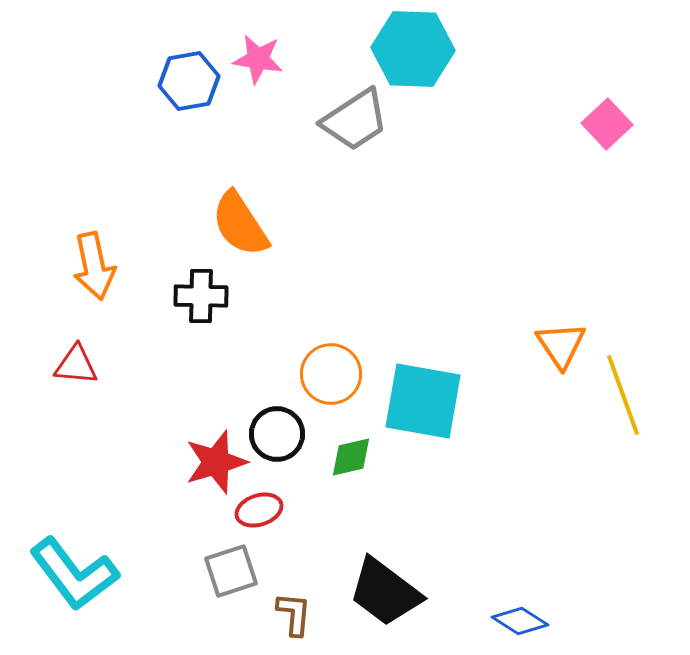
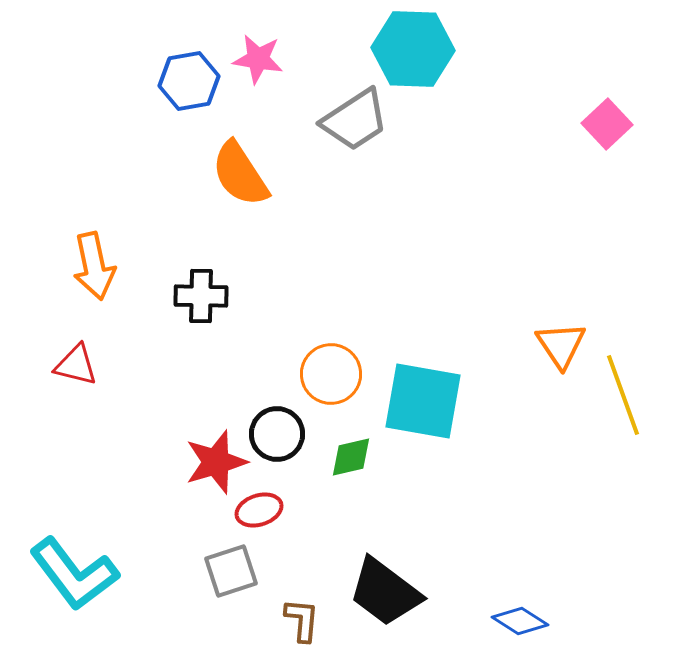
orange semicircle: moved 50 px up
red triangle: rotated 9 degrees clockwise
brown L-shape: moved 8 px right, 6 px down
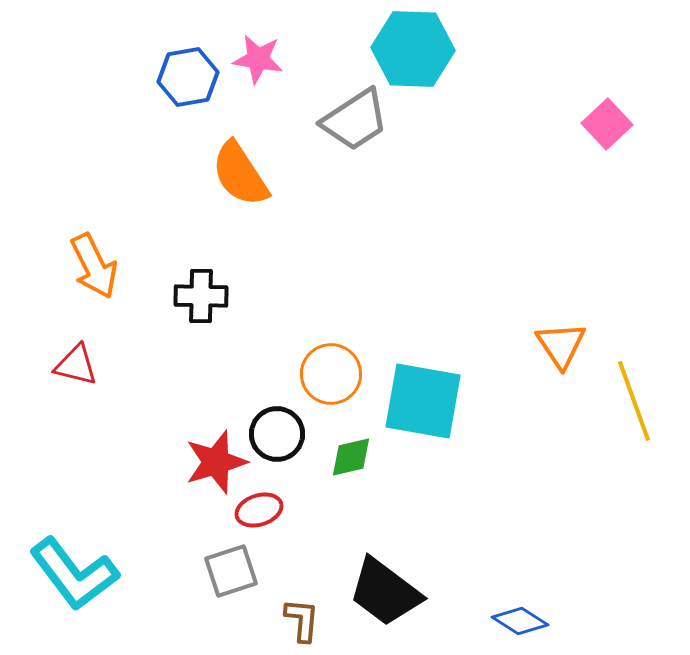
blue hexagon: moved 1 px left, 4 px up
orange arrow: rotated 14 degrees counterclockwise
yellow line: moved 11 px right, 6 px down
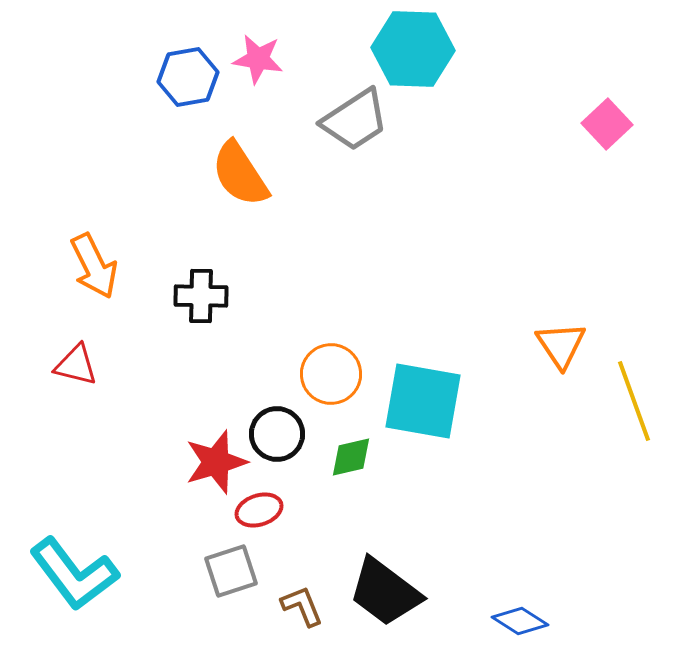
brown L-shape: moved 14 px up; rotated 27 degrees counterclockwise
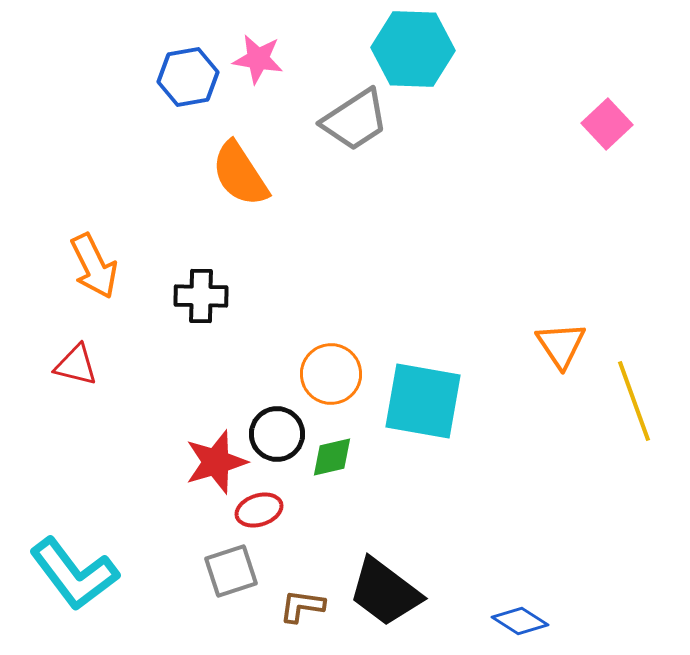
green diamond: moved 19 px left
brown L-shape: rotated 60 degrees counterclockwise
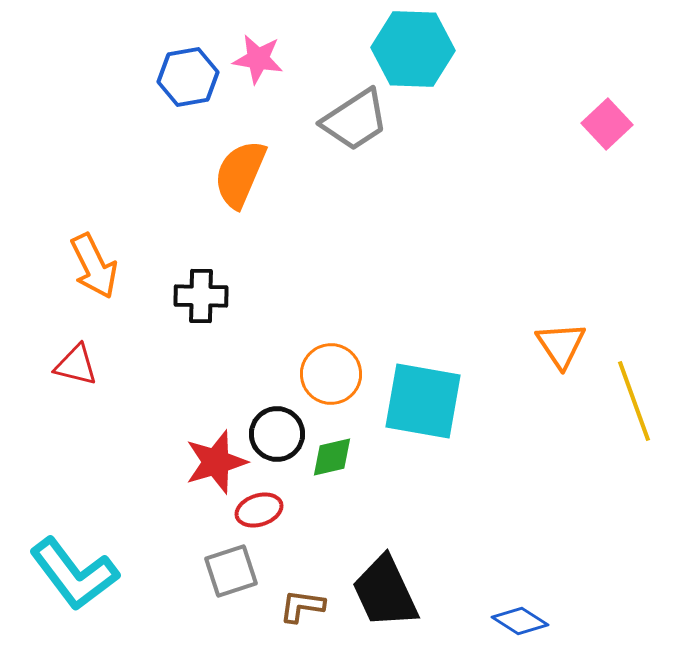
orange semicircle: rotated 56 degrees clockwise
black trapezoid: rotated 28 degrees clockwise
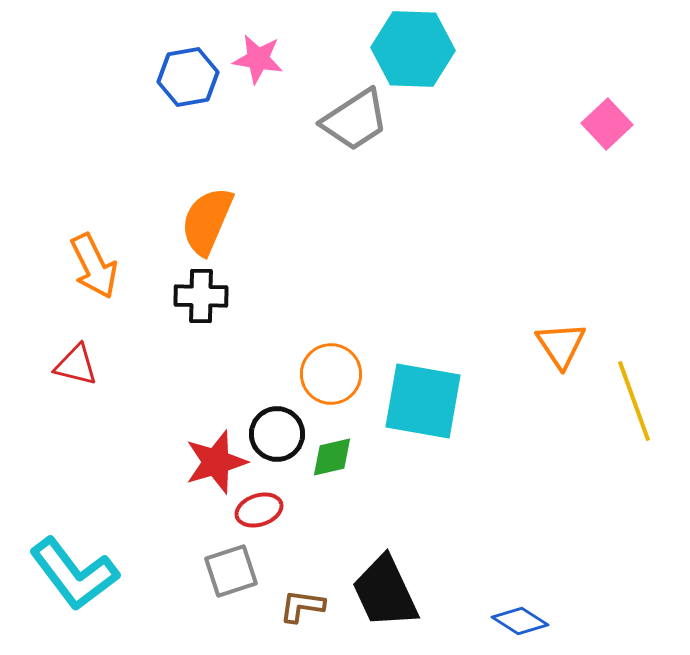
orange semicircle: moved 33 px left, 47 px down
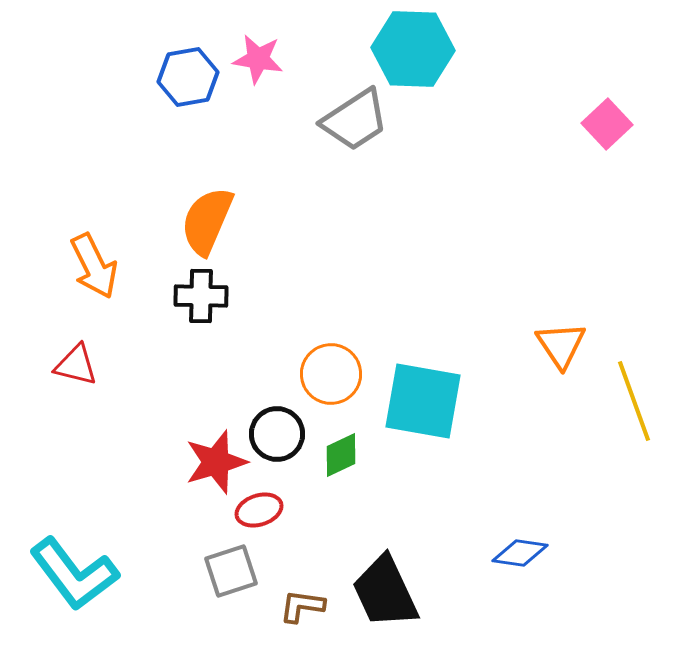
green diamond: moved 9 px right, 2 px up; rotated 12 degrees counterclockwise
blue diamond: moved 68 px up; rotated 24 degrees counterclockwise
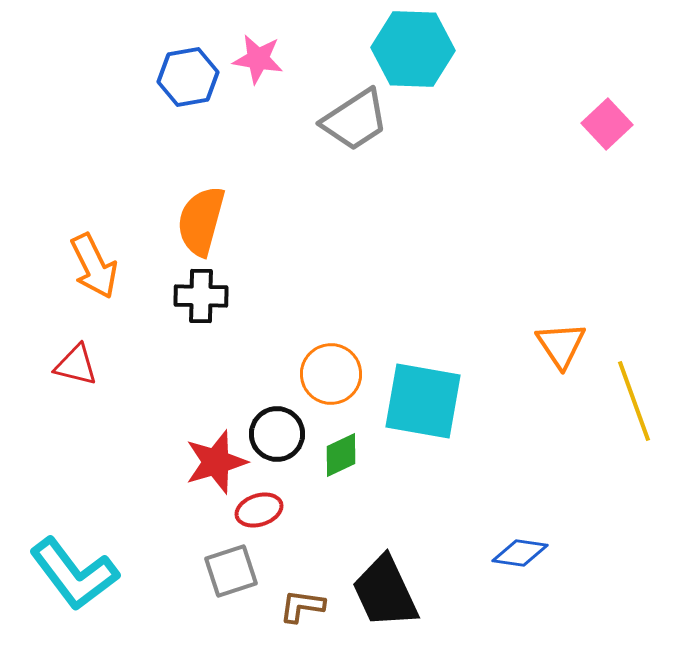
orange semicircle: moved 6 px left; rotated 8 degrees counterclockwise
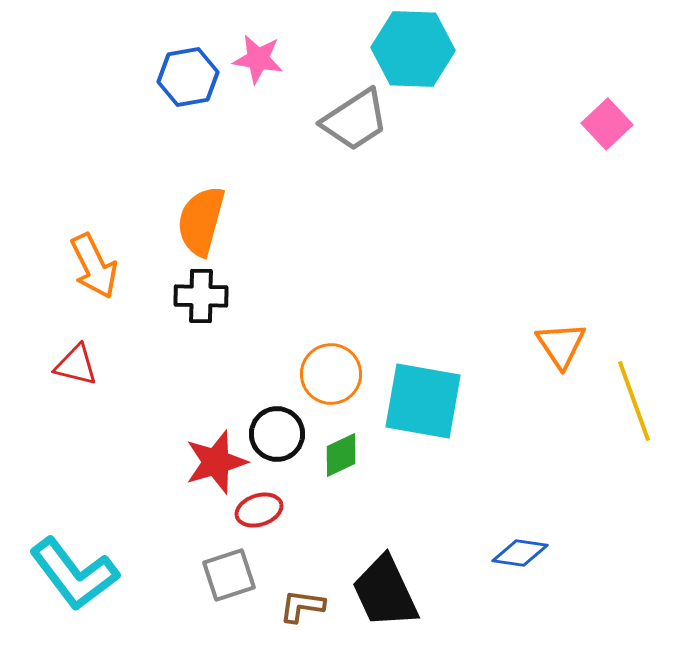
gray square: moved 2 px left, 4 px down
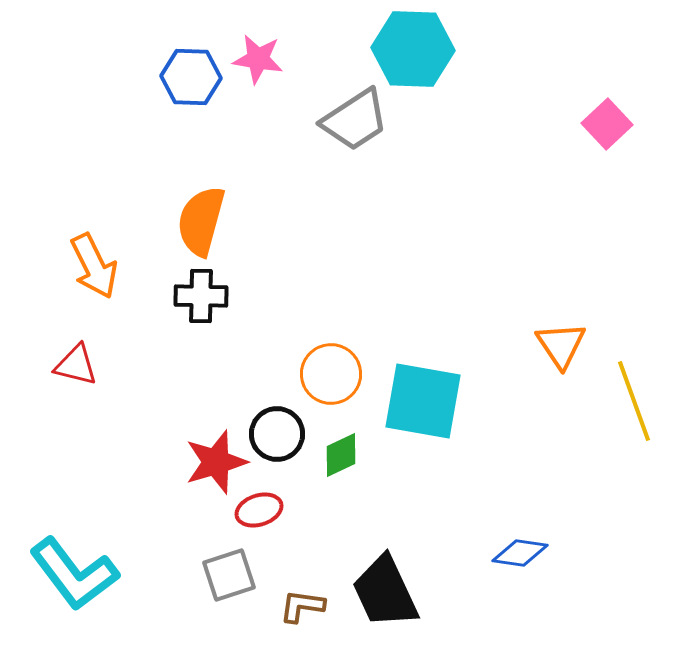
blue hexagon: moved 3 px right; rotated 12 degrees clockwise
